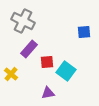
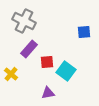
gray cross: moved 1 px right
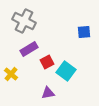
purple rectangle: rotated 18 degrees clockwise
red square: rotated 24 degrees counterclockwise
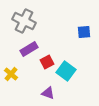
purple triangle: rotated 32 degrees clockwise
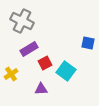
gray cross: moved 2 px left
blue square: moved 4 px right, 11 px down; rotated 16 degrees clockwise
red square: moved 2 px left, 1 px down
yellow cross: rotated 16 degrees clockwise
purple triangle: moved 7 px left, 4 px up; rotated 24 degrees counterclockwise
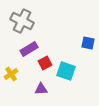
cyan square: rotated 18 degrees counterclockwise
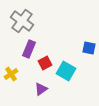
gray cross: rotated 10 degrees clockwise
blue square: moved 1 px right, 5 px down
purple rectangle: rotated 36 degrees counterclockwise
cyan square: rotated 12 degrees clockwise
purple triangle: rotated 32 degrees counterclockwise
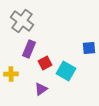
blue square: rotated 16 degrees counterclockwise
yellow cross: rotated 32 degrees clockwise
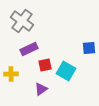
purple rectangle: rotated 42 degrees clockwise
red square: moved 2 px down; rotated 16 degrees clockwise
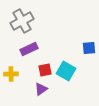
gray cross: rotated 25 degrees clockwise
red square: moved 5 px down
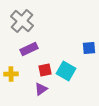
gray cross: rotated 20 degrees counterclockwise
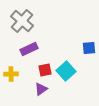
cyan square: rotated 18 degrees clockwise
